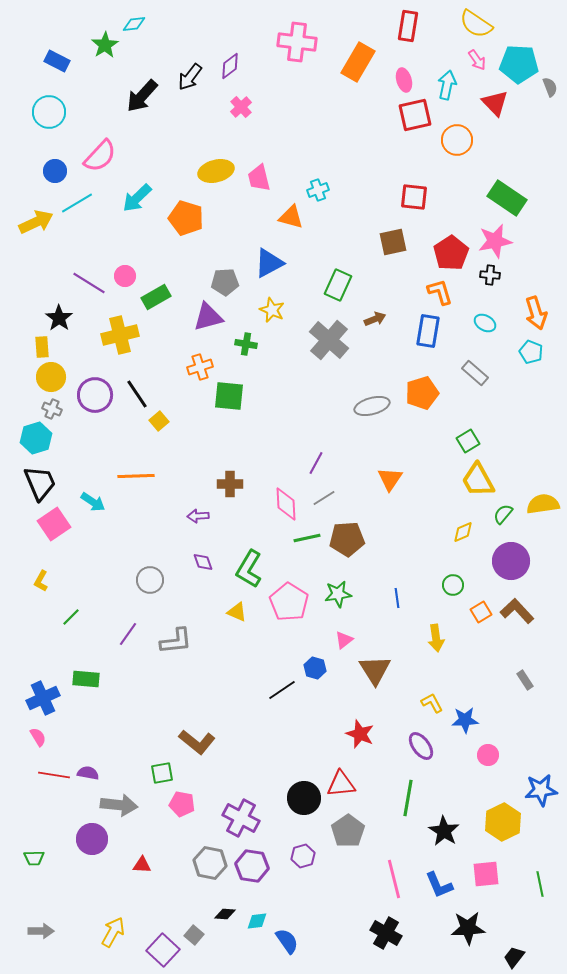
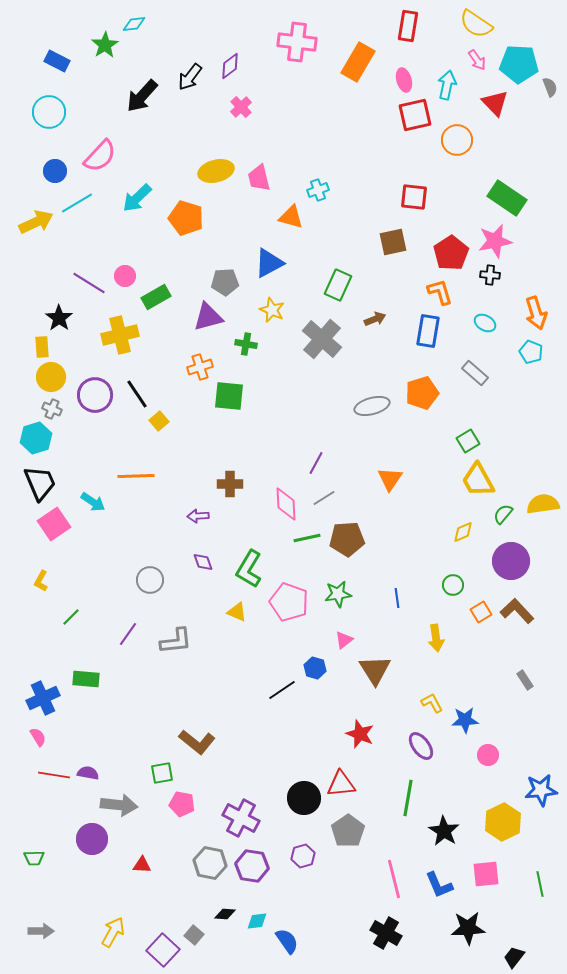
gray cross at (329, 340): moved 7 px left, 1 px up
pink pentagon at (289, 602): rotated 12 degrees counterclockwise
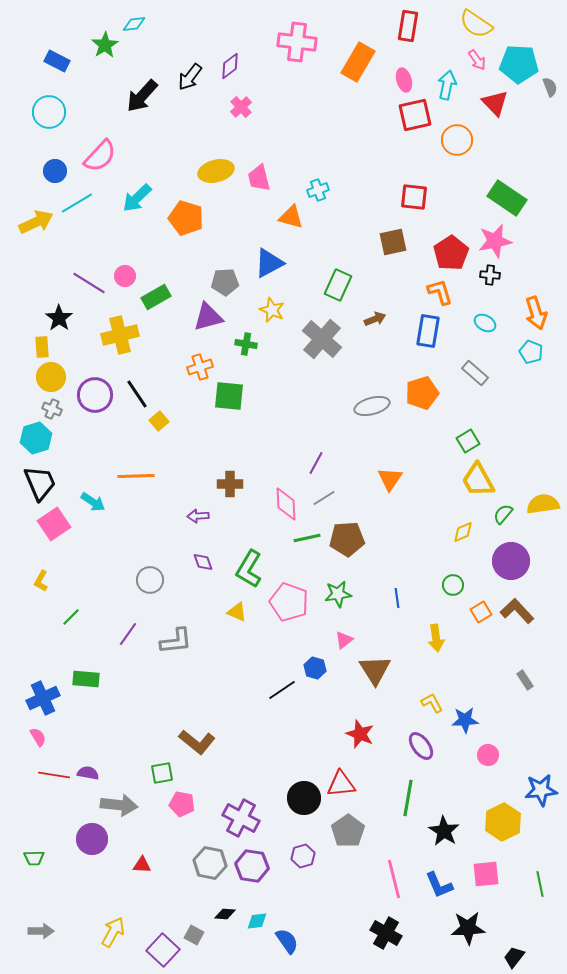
gray square at (194, 935): rotated 12 degrees counterclockwise
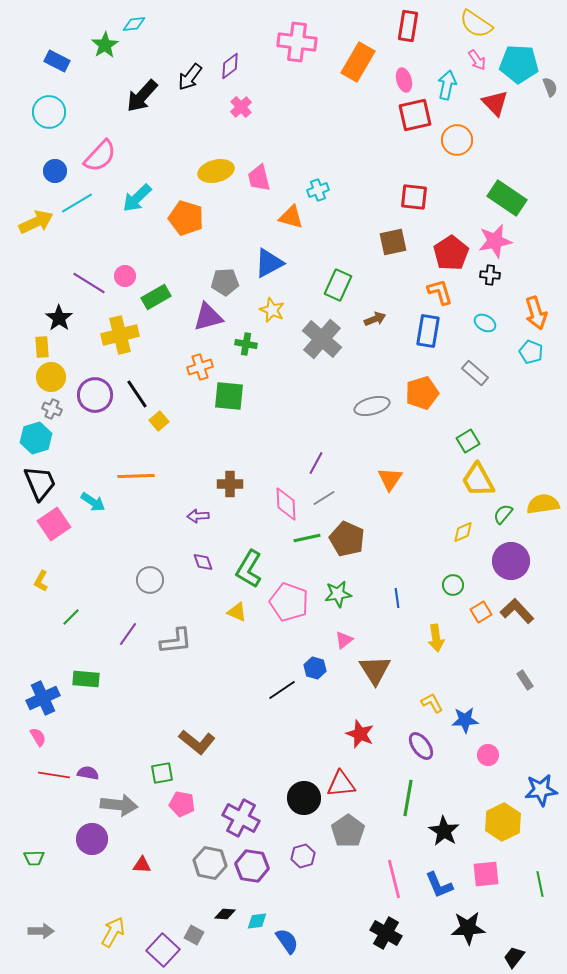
brown pentagon at (347, 539): rotated 28 degrees clockwise
